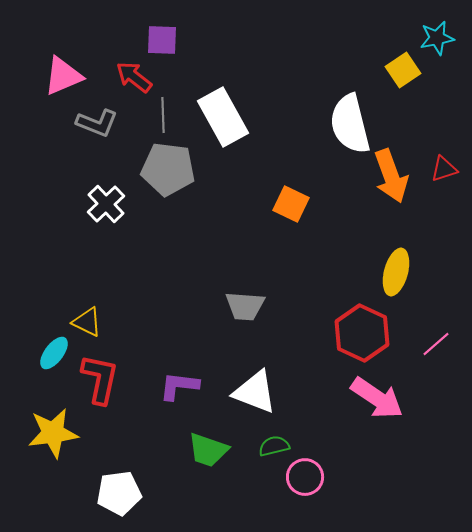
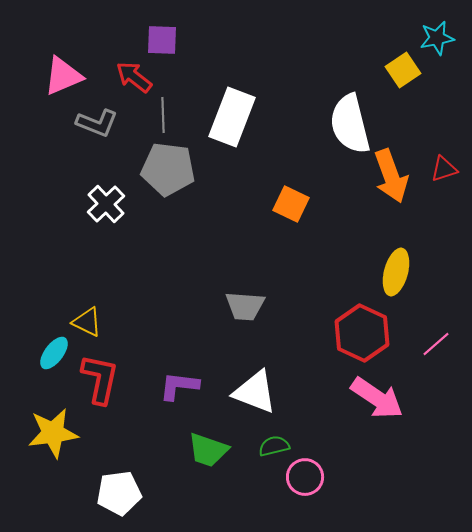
white rectangle: moved 9 px right; rotated 50 degrees clockwise
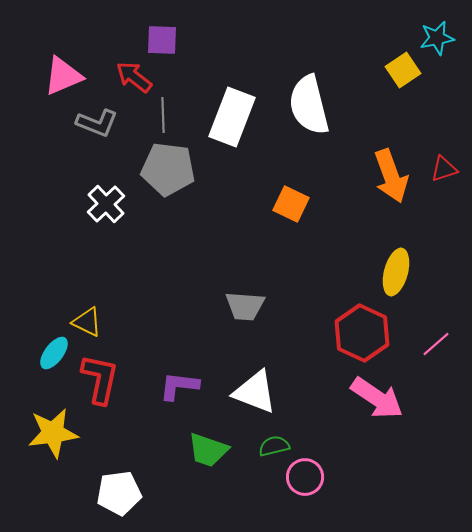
white semicircle: moved 41 px left, 19 px up
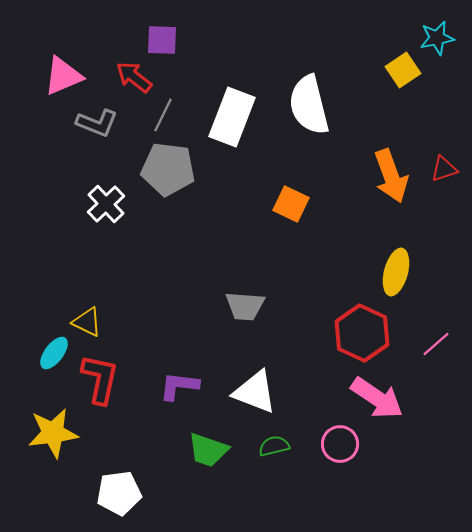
gray line: rotated 28 degrees clockwise
pink circle: moved 35 px right, 33 px up
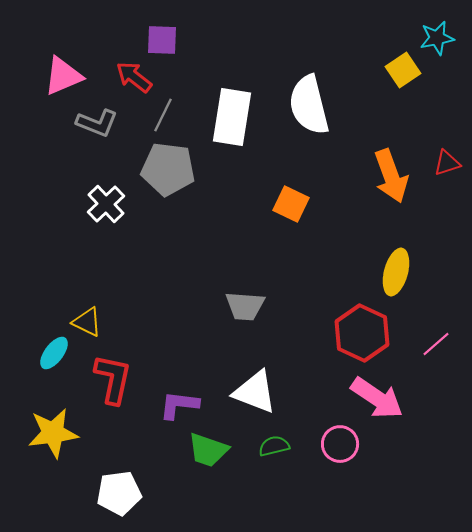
white rectangle: rotated 12 degrees counterclockwise
red triangle: moved 3 px right, 6 px up
red L-shape: moved 13 px right
purple L-shape: moved 19 px down
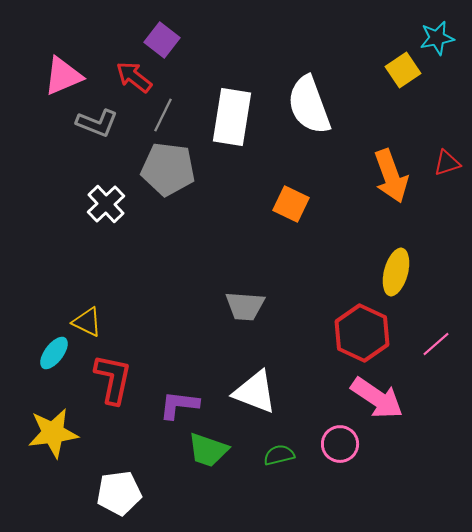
purple square: rotated 36 degrees clockwise
white semicircle: rotated 6 degrees counterclockwise
green semicircle: moved 5 px right, 9 px down
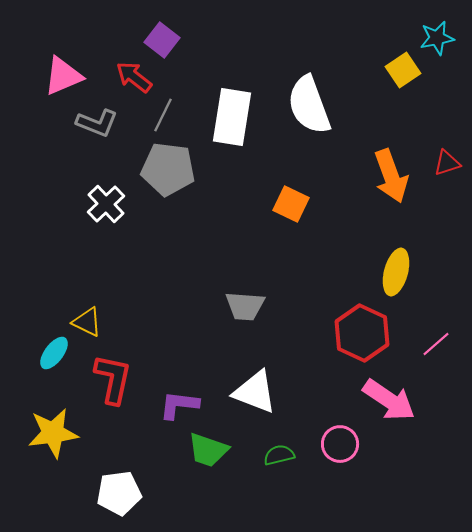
pink arrow: moved 12 px right, 2 px down
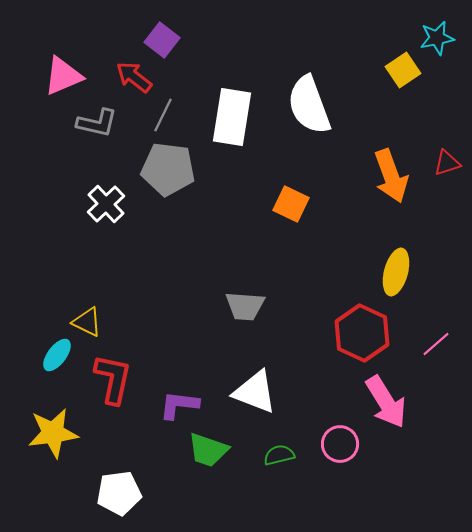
gray L-shape: rotated 9 degrees counterclockwise
cyan ellipse: moved 3 px right, 2 px down
pink arrow: moved 3 px left, 2 px down; rotated 24 degrees clockwise
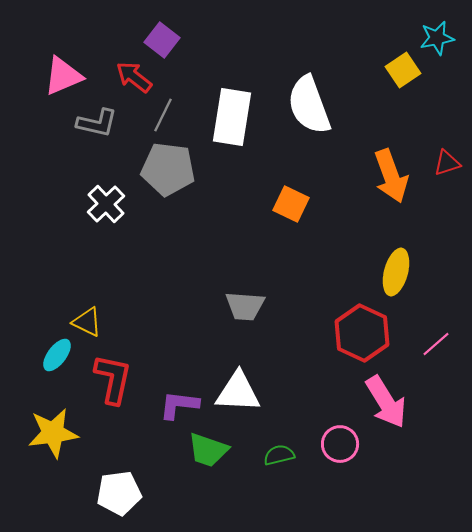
white triangle: moved 17 px left; rotated 18 degrees counterclockwise
